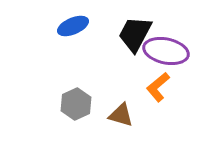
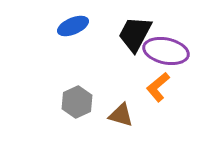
gray hexagon: moved 1 px right, 2 px up
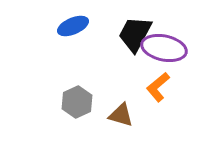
purple ellipse: moved 2 px left, 3 px up
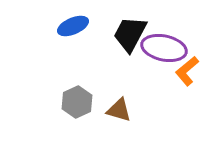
black trapezoid: moved 5 px left
orange L-shape: moved 29 px right, 16 px up
brown triangle: moved 2 px left, 5 px up
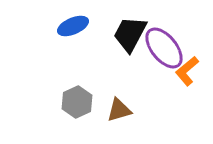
purple ellipse: rotated 39 degrees clockwise
brown triangle: rotated 32 degrees counterclockwise
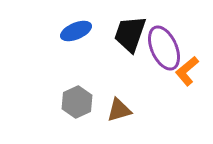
blue ellipse: moved 3 px right, 5 px down
black trapezoid: rotated 9 degrees counterclockwise
purple ellipse: rotated 15 degrees clockwise
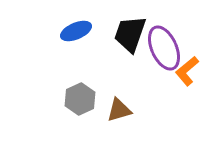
gray hexagon: moved 3 px right, 3 px up
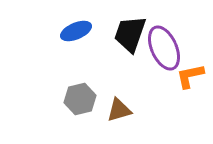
orange L-shape: moved 3 px right, 5 px down; rotated 28 degrees clockwise
gray hexagon: rotated 12 degrees clockwise
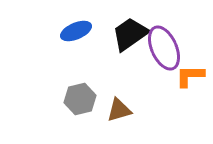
black trapezoid: rotated 36 degrees clockwise
orange L-shape: rotated 12 degrees clockwise
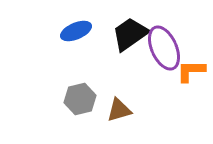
orange L-shape: moved 1 px right, 5 px up
